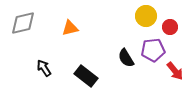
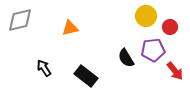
gray diamond: moved 3 px left, 3 px up
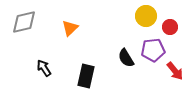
gray diamond: moved 4 px right, 2 px down
orange triangle: rotated 30 degrees counterclockwise
black rectangle: rotated 65 degrees clockwise
